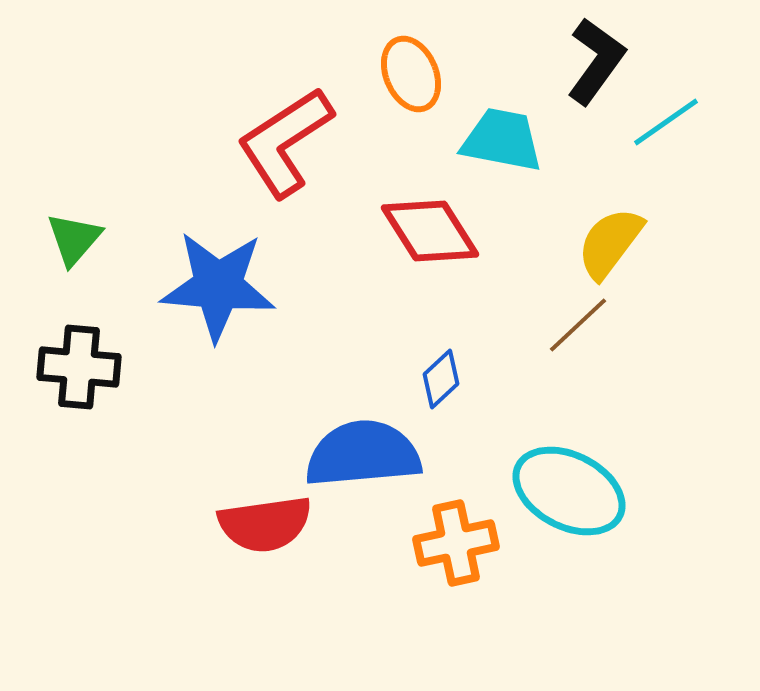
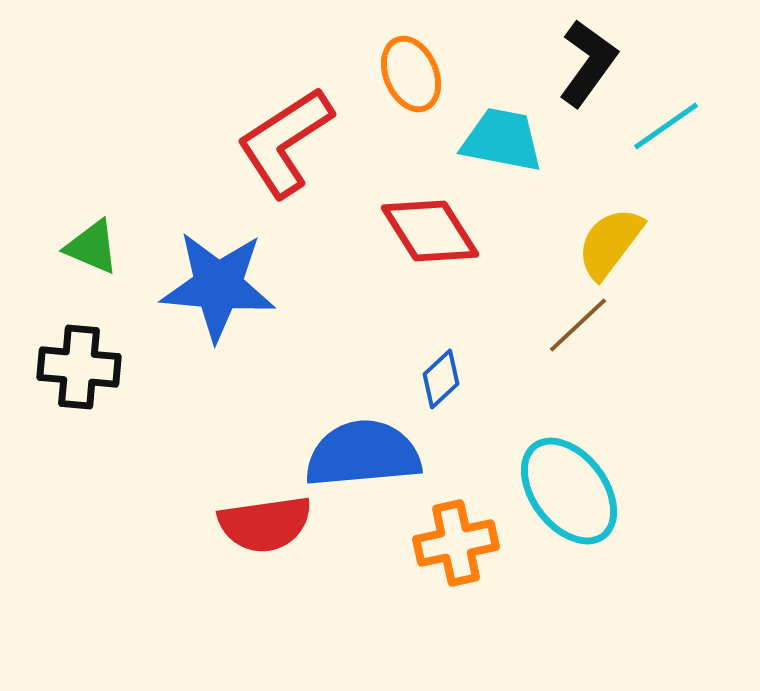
black L-shape: moved 8 px left, 2 px down
cyan line: moved 4 px down
green triangle: moved 18 px right, 8 px down; rotated 48 degrees counterclockwise
cyan ellipse: rotated 26 degrees clockwise
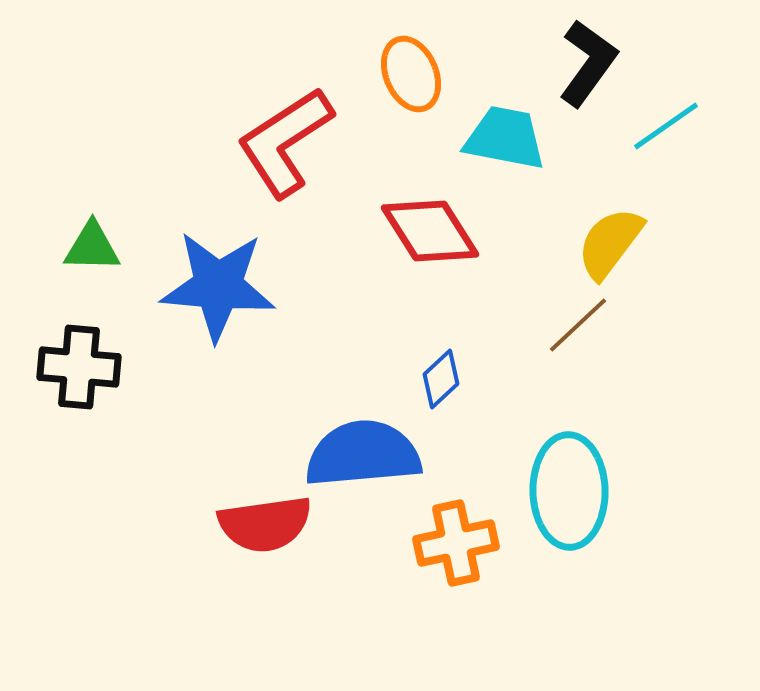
cyan trapezoid: moved 3 px right, 2 px up
green triangle: rotated 22 degrees counterclockwise
cyan ellipse: rotated 36 degrees clockwise
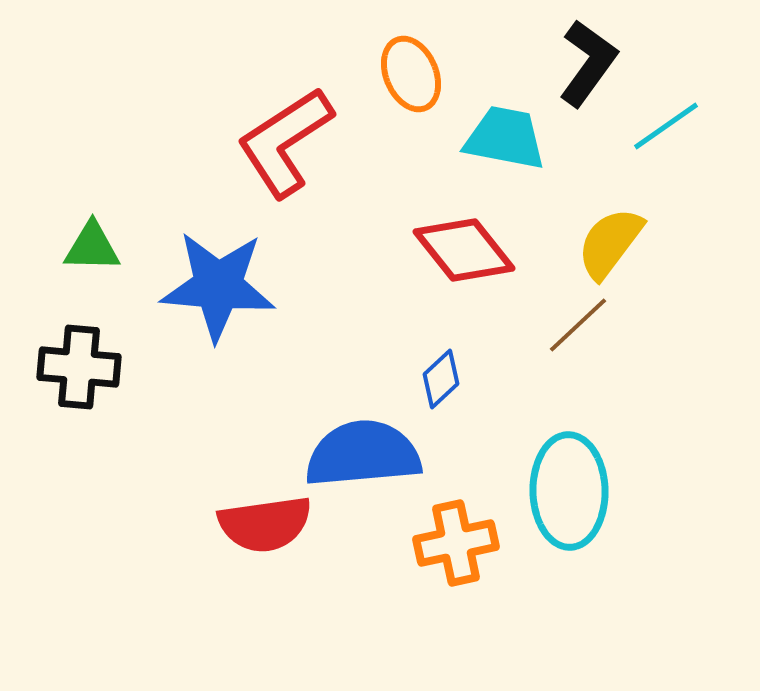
red diamond: moved 34 px right, 19 px down; rotated 6 degrees counterclockwise
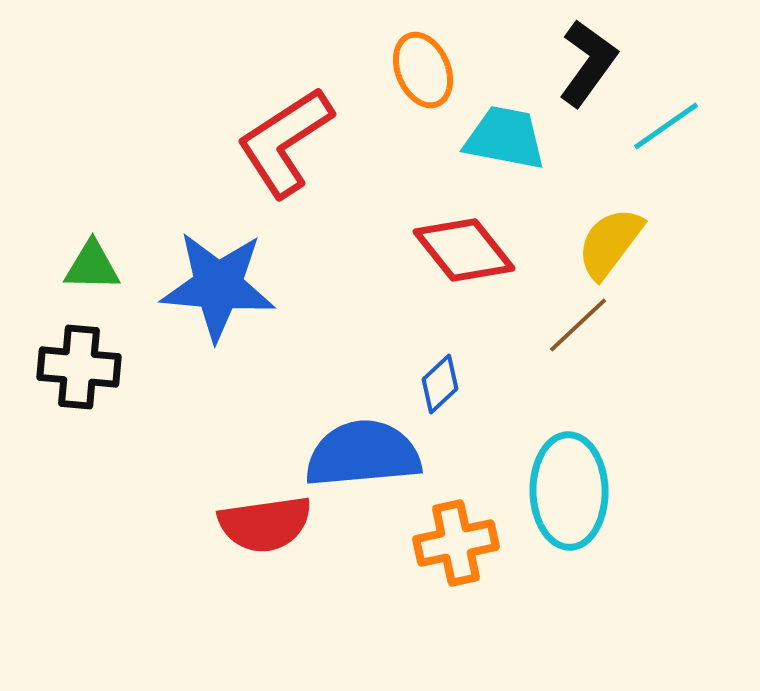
orange ellipse: moved 12 px right, 4 px up
green triangle: moved 19 px down
blue diamond: moved 1 px left, 5 px down
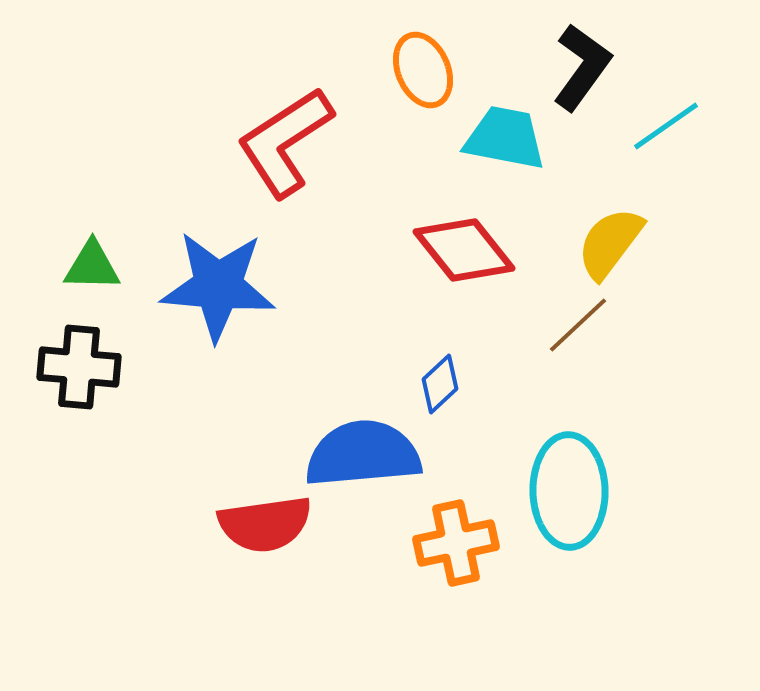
black L-shape: moved 6 px left, 4 px down
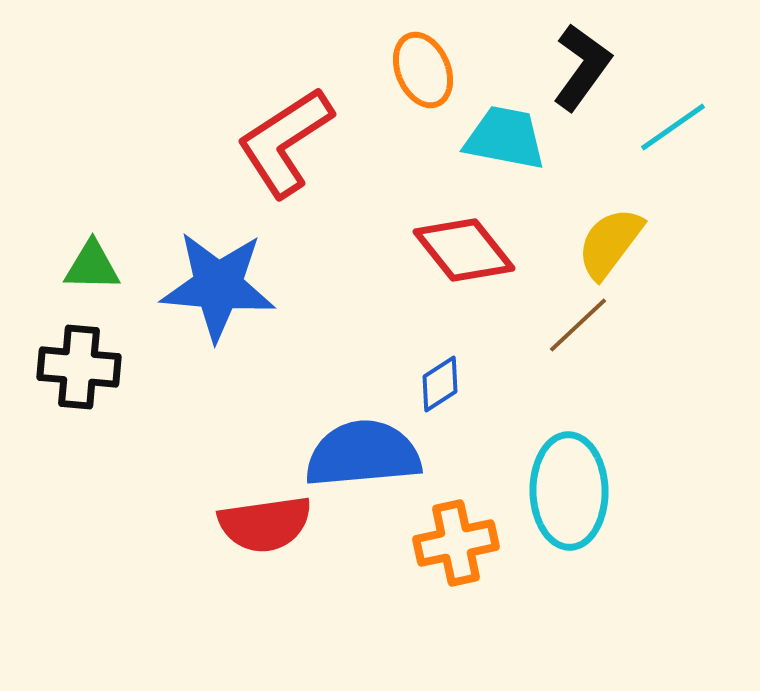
cyan line: moved 7 px right, 1 px down
blue diamond: rotated 10 degrees clockwise
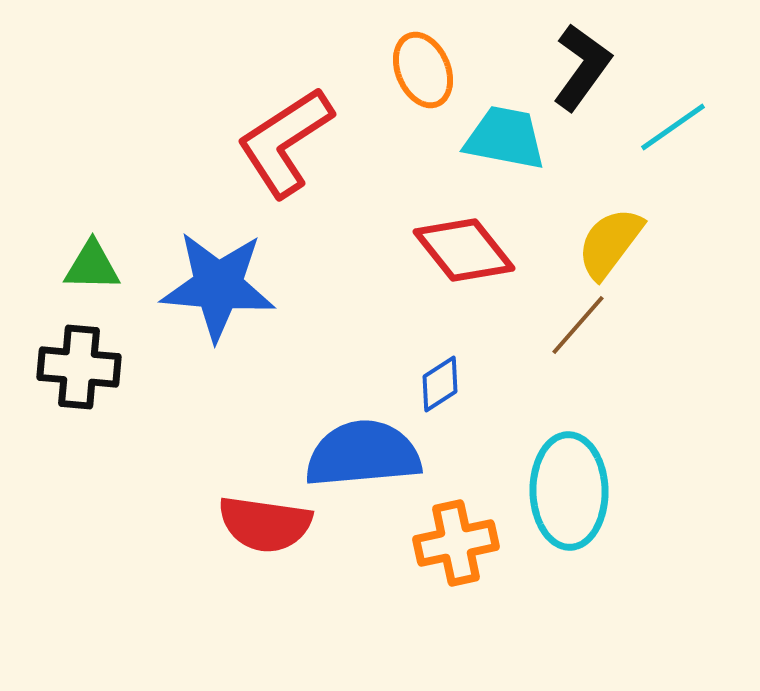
brown line: rotated 6 degrees counterclockwise
red semicircle: rotated 16 degrees clockwise
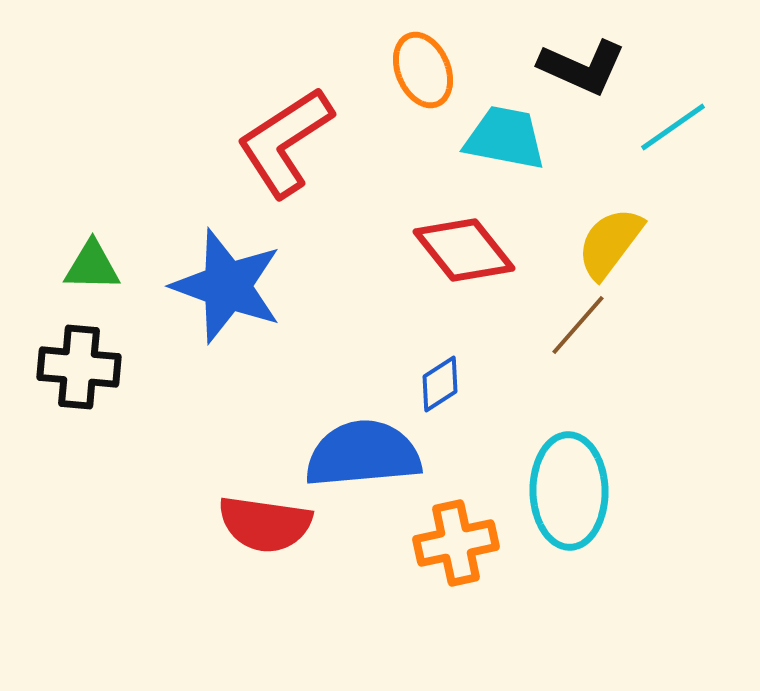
black L-shape: rotated 78 degrees clockwise
blue star: moved 9 px right; rotated 15 degrees clockwise
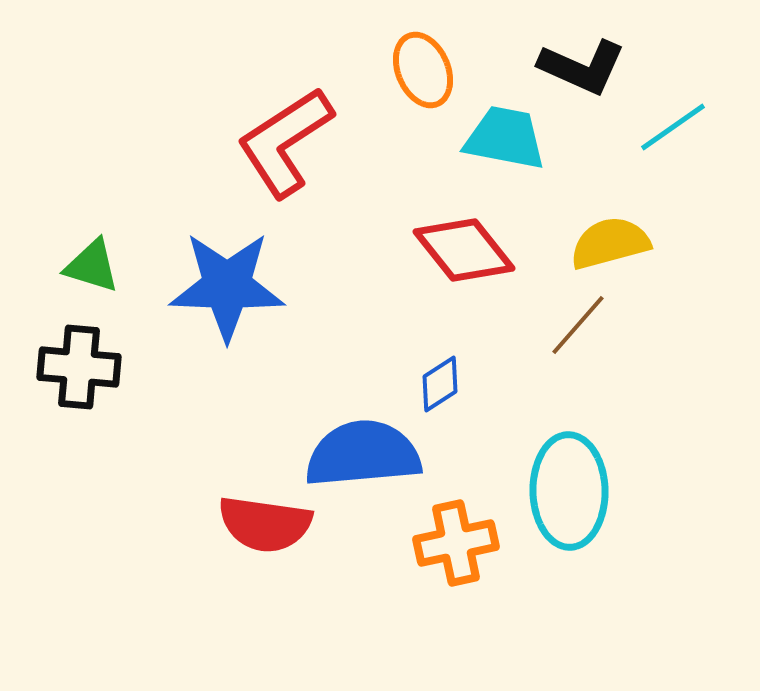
yellow semicircle: rotated 38 degrees clockwise
green triangle: rotated 16 degrees clockwise
blue star: rotated 18 degrees counterclockwise
